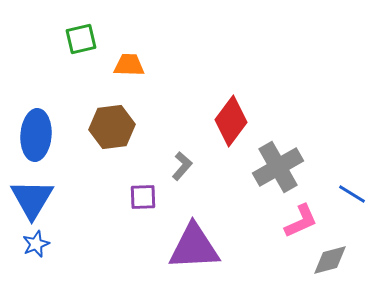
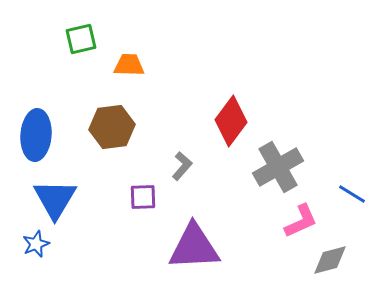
blue triangle: moved 23 px right
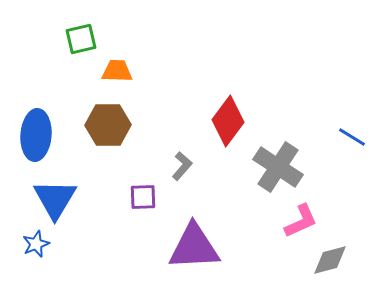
orange trapezoid: moved 12 px left, 6 px down
red diamond: moved 3 px left
brown hexagon: moved 4 px left, 2 px up; rotated 6 degrees clockwise
gray cross: rotated 27 degrees counterclockwise
blue line: moved 57 px up
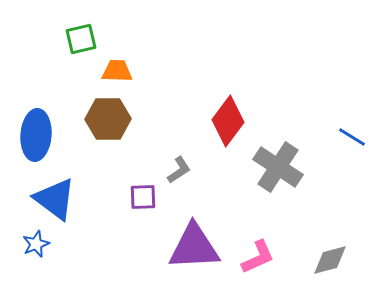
brown hexagon: moved 6 px up
gray L-shape: moved 3 px left, 4 px down; rotated 16 degrees clockwise
blue triangle: rotated 24 degrees counterclockwise
pink L-shape: moved 43 px left, 36 px down
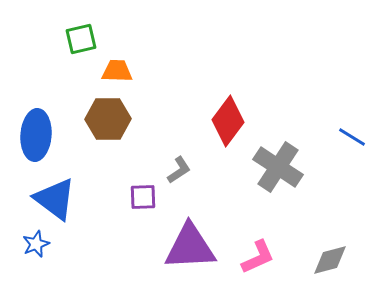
purple triangle: moved 4 px left
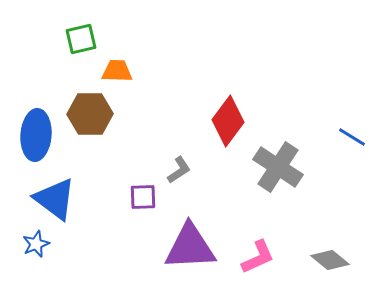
brown hexagon: moved 18 px left, 5 px up
gray diamond: rotated 54 degrees clockwise
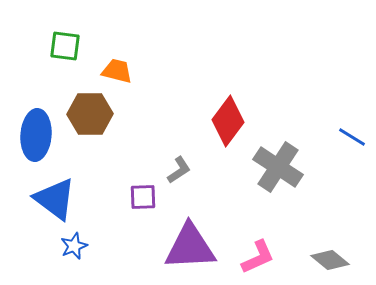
green square: moved 16 px left, 7 px down; rotated 20 degrees clockwise
orange trapezoid: rotated 12 degrees clockwise
blue star: moved 38 px right, 2 px down
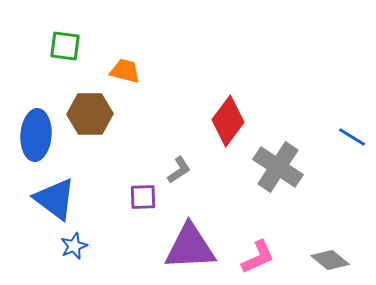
orange trapezoid: moved 8 px right
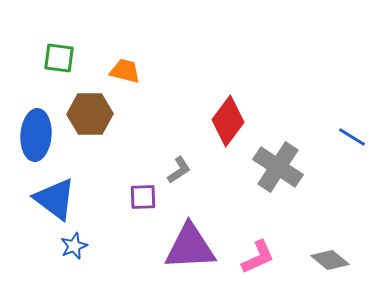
green square: moved 6 px left, 12 px down
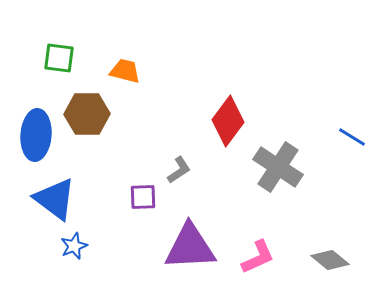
brown hexagon: moved 3 px left
